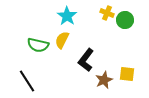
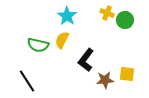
brown star: moved 1 px right; rotated 18 degrees clockwise
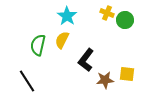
green semicircle: rotated 90 degrees clockwise
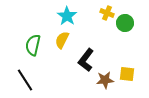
green circle: moved 3 px down
green semicircle: moved 5 px left
black line: moved 2 px left, 1 px up
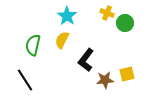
yellow square: rotated 21 degrees counterclockwise
